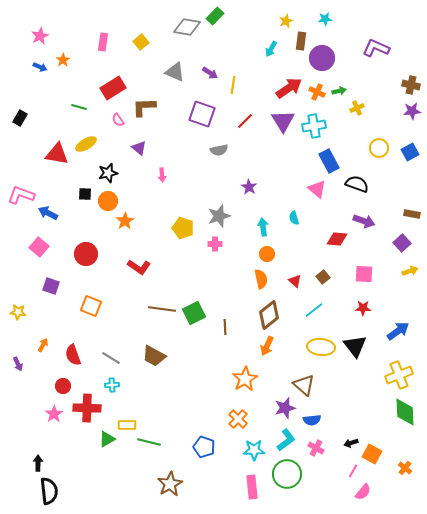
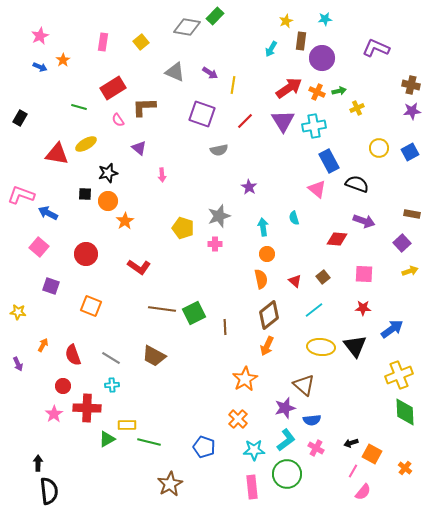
blue arrow at (398, 331): moved 6 px left, 2 px up
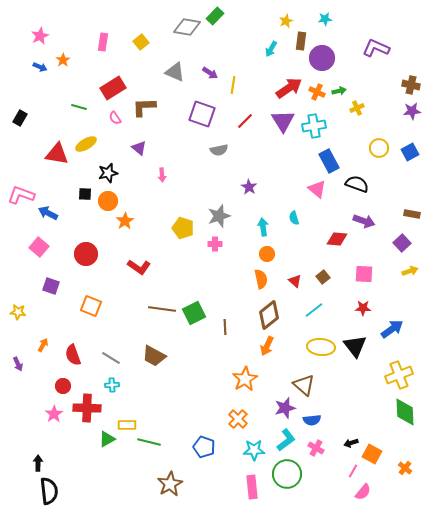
pink semicircle at (118, 120): moved 3 px left, 2 px up
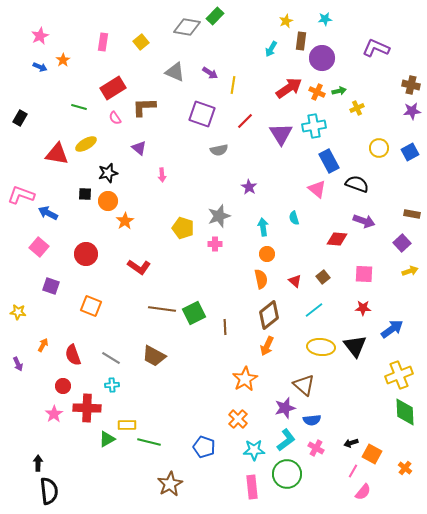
purple triangle at (283, 121): moved 2 px left, 13 px down
